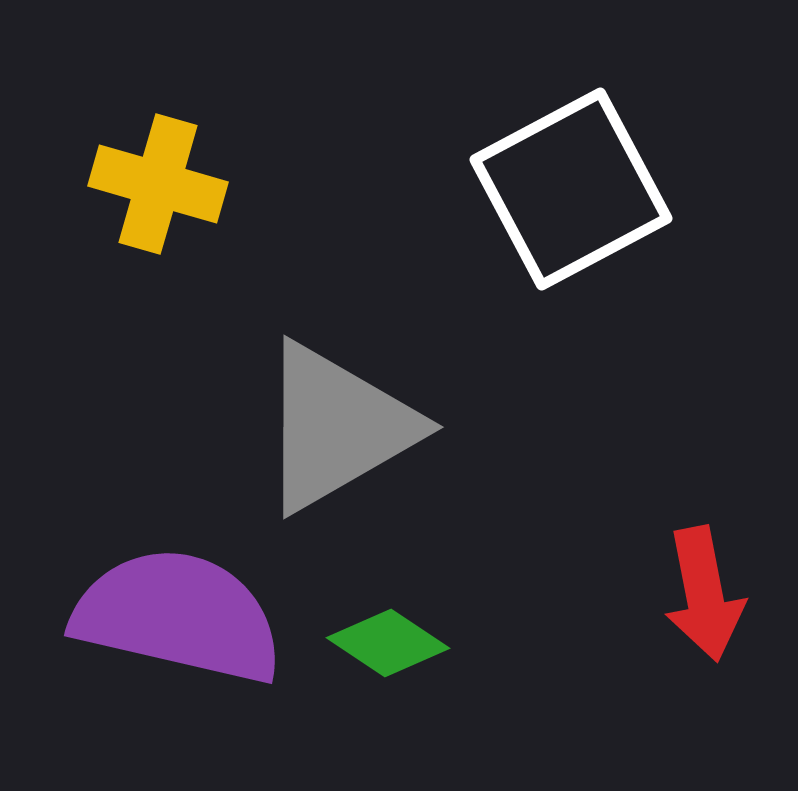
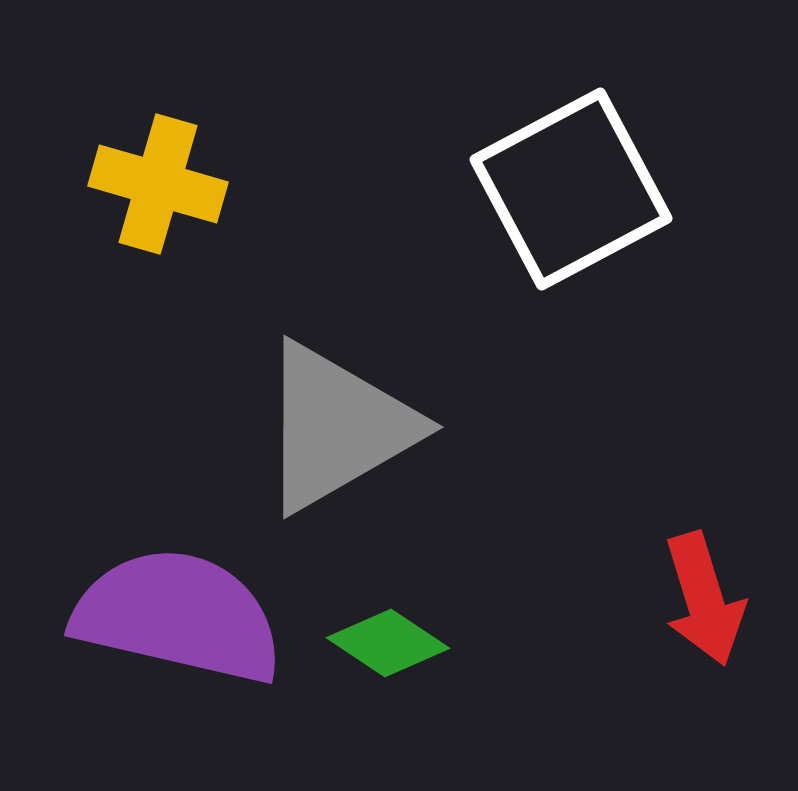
red arrow: moved 5 px down; rotated 6 degrees counterclockwise
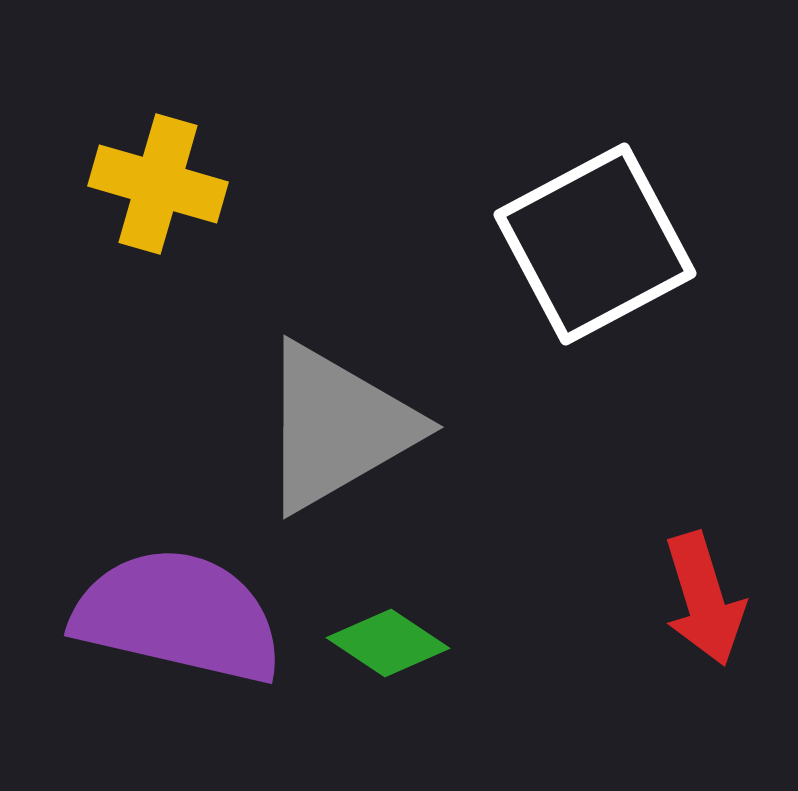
white square: moved 24 px right, 55 px down
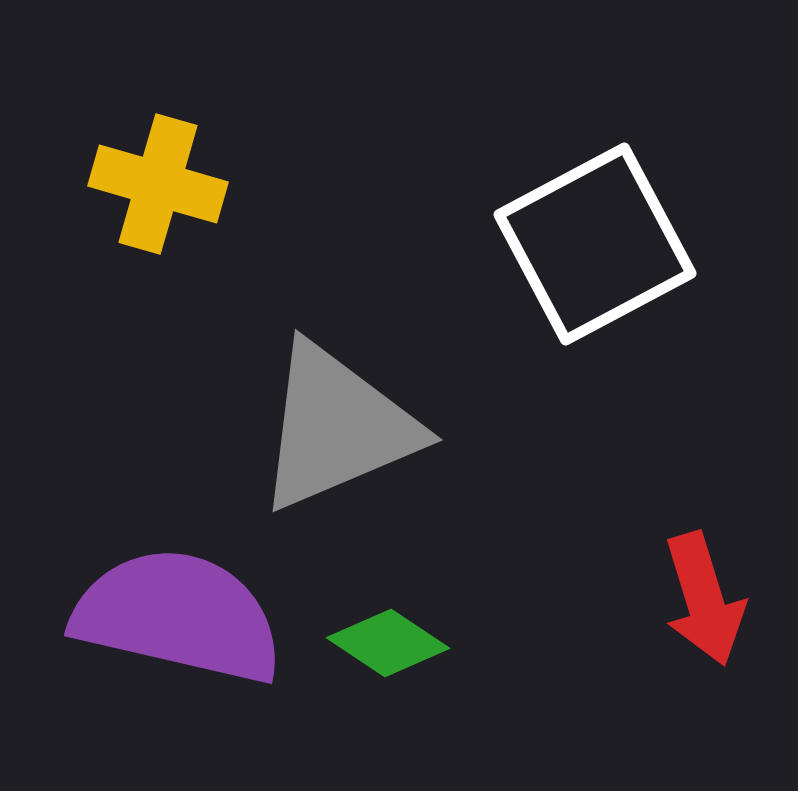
gray triangle: rotated 7 degrees clockwise
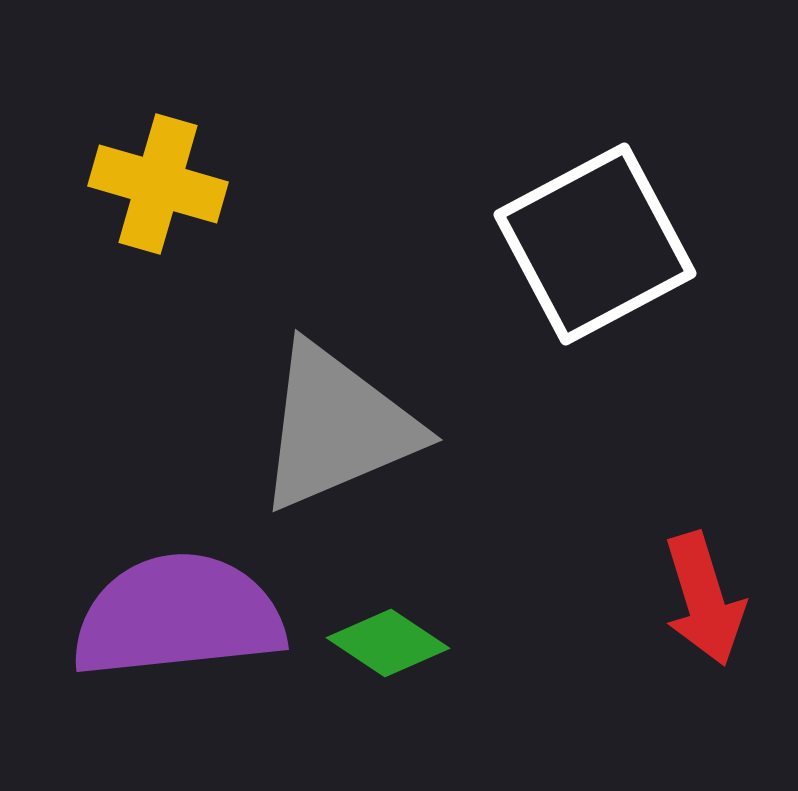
purple semicircle: rotated 19 degrees counterclockwise
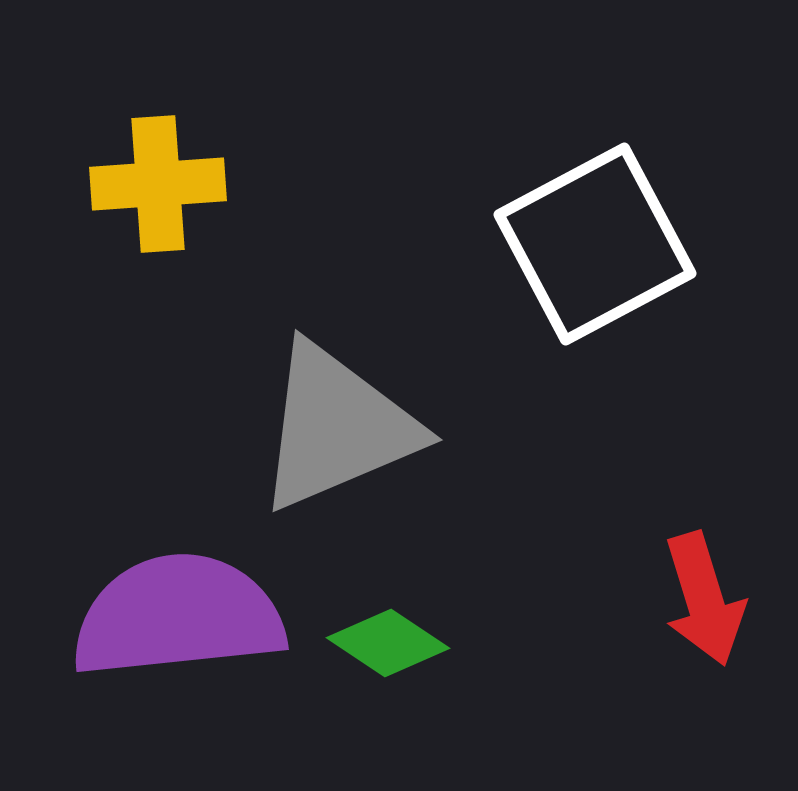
yellow cross: rotated 20 degrees counterclockwise
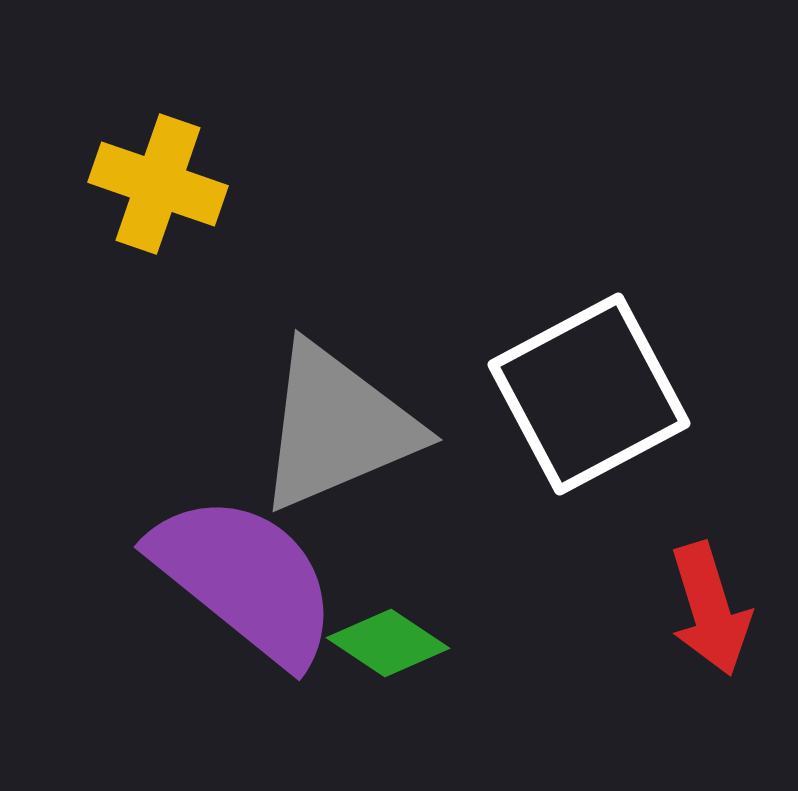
yellow cross: rotated 23 degrees clockwise
white square: moved 6 px left, 150 px down
red arrow: moved 6 px right, 10 px down
purple semicircle: moved 67 px right, 37 px up; rotated 45 degrees clockwise
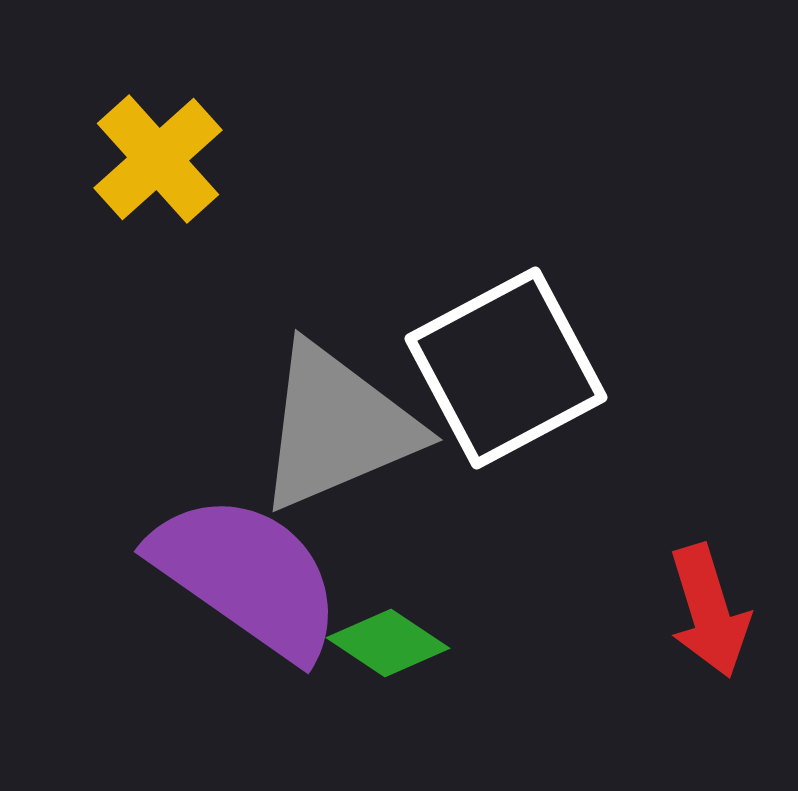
yellow cross: moved 25 px up; rotated 29 degrees clockwise
white square: moved 83 px left, 26 px up
purple semicircle: moved 2 px right, 3 px up; rotated 4 degrees counterclockwise
red arrow: moved 1 px left, 2 px down
